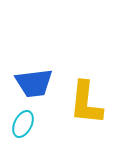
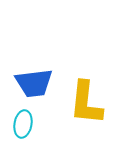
cyan ellipse: rotated 16 degrees counterclockwise
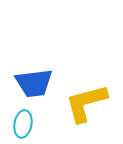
yellow L-shape: rotated 69 degrees clockwise
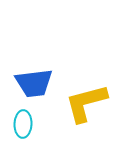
cyan ellipse: rotated 8 degrees counterclockwise
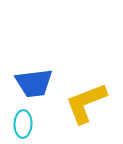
yellow L-shape: rotated 6 degrees counterclockwise
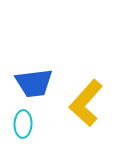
yellow L-shape: rotated 27 degrees counterclockwise
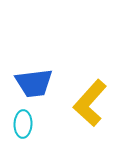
yellow L-shape: moved 4 px right
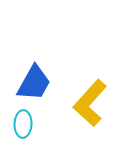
blue trapezoid: rotated 54 degrees counterclockwise
